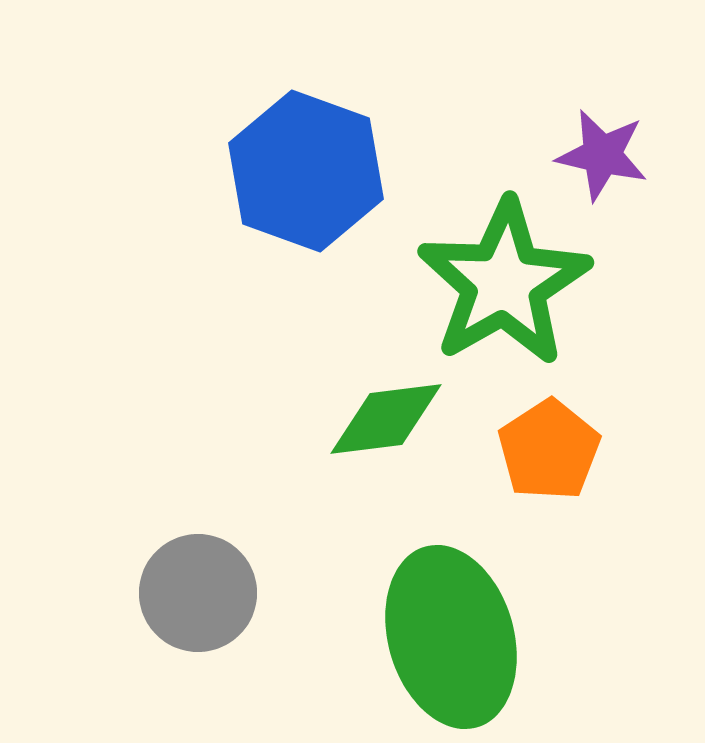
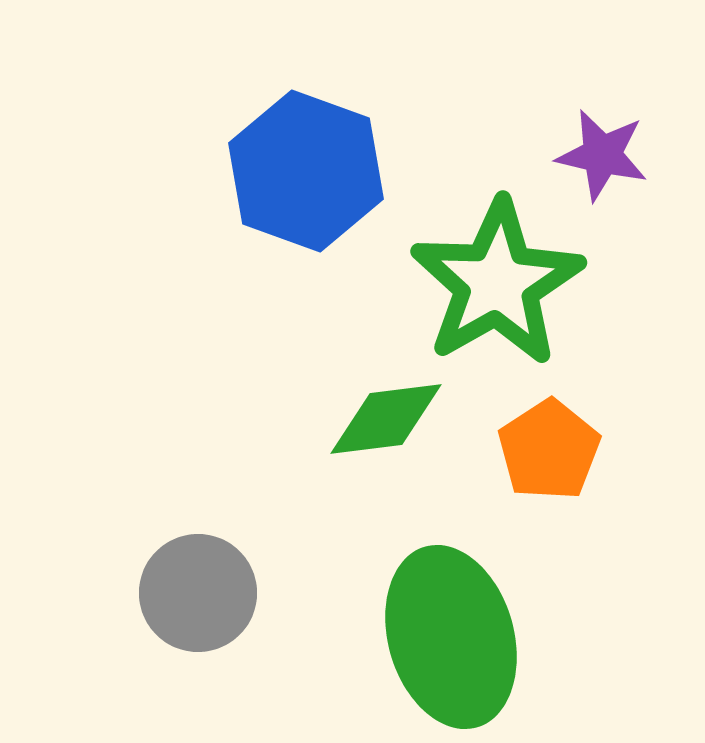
green star: moved 7 px left
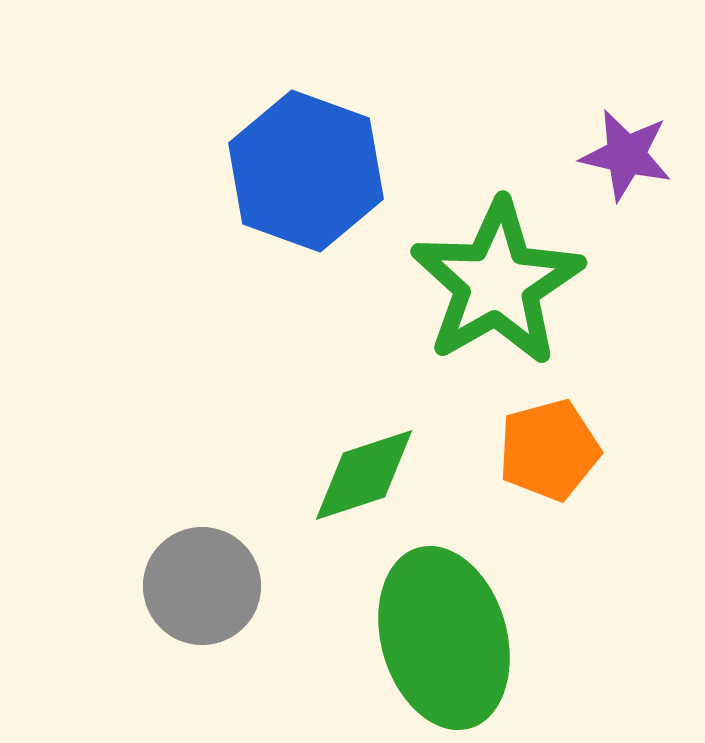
purple star: moved 24 px right
green diamond: moved 22 px left, 56 px down; rotated 11 degrees counterclockwise
orange pentagon: rotated 18 degrees clockwise
gray circle: moved 4 px right, 7 px up
green ellipse: moved 7 px left, 1 px down
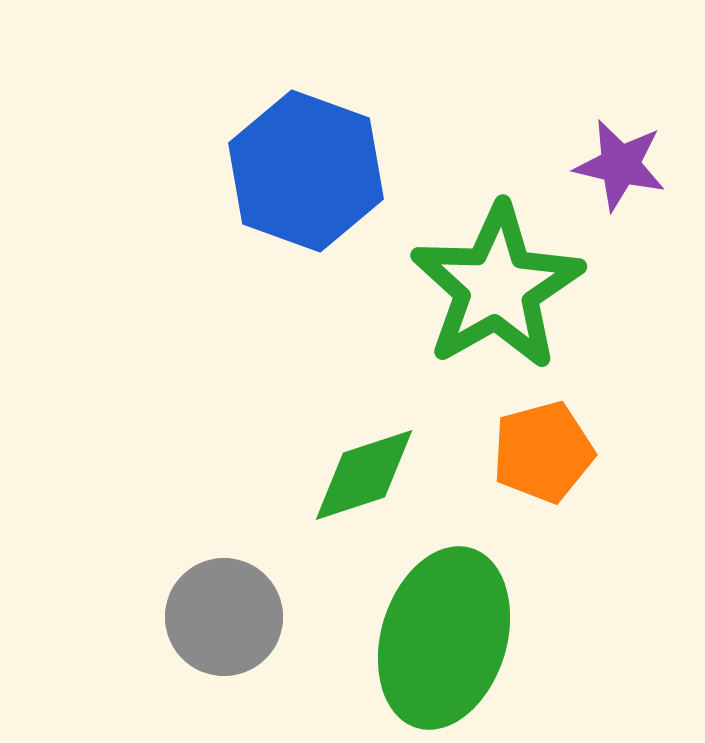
purple star: moved 6 px left, 10 px down
green star: moved 4 px down
orange pentagon: moved 6 px left, 2 px down
gray circle: moved 22 px right, 31 px down
green ellipse: rotated 33 degrees clockwise
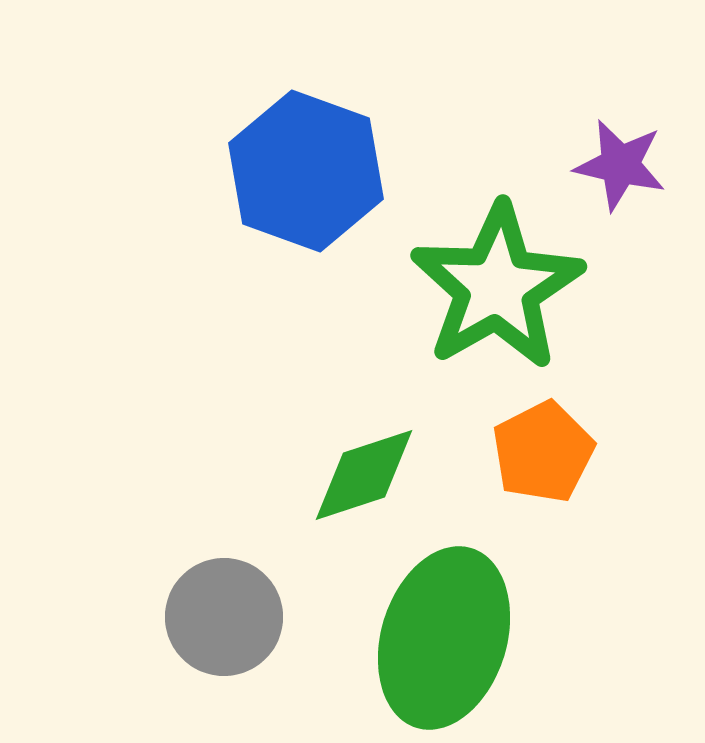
orange pentagon: rotated 12 degrees counterclockwise
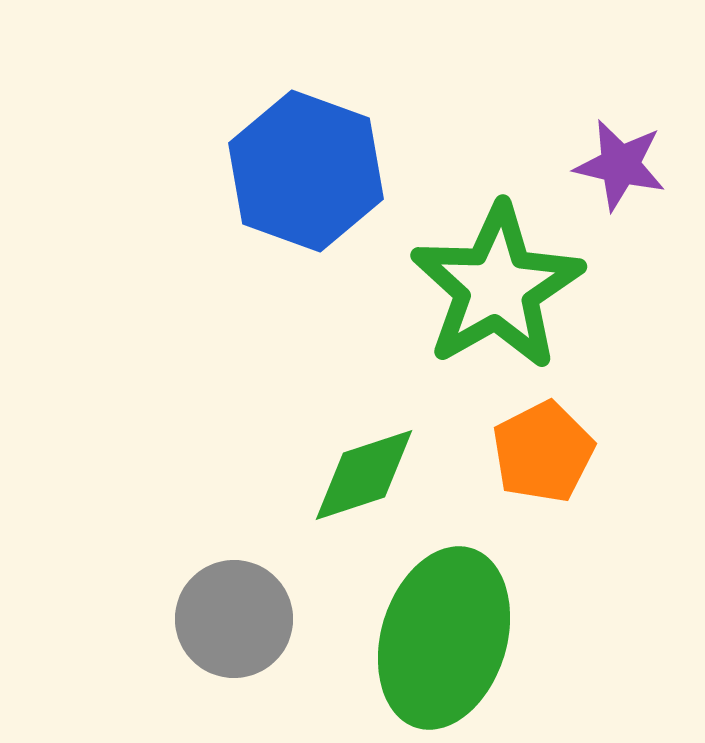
gray circle: moved 10 px right, 2 px down
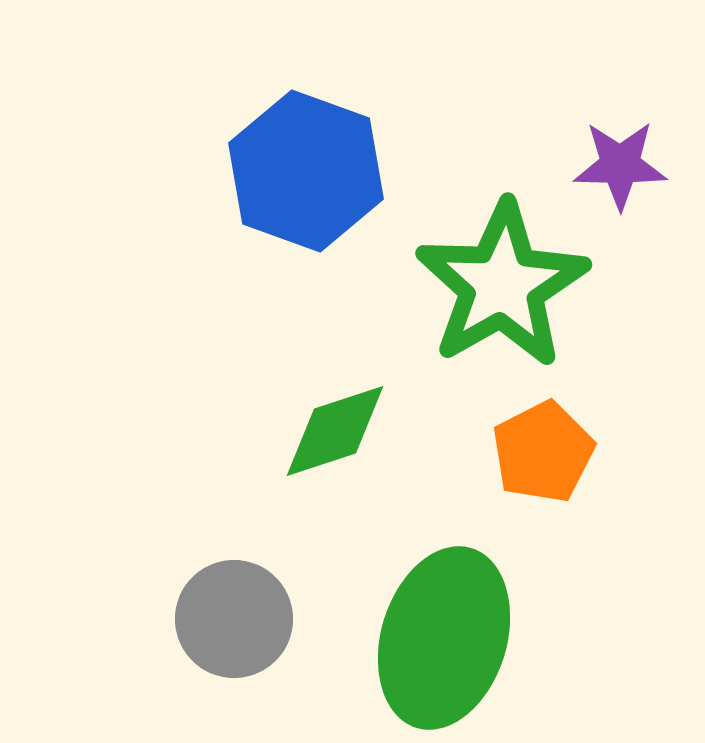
purple star: rotated 12 degrees counterclockwise
green star: moved 5 px right, 2 px up
green diamond: moved 29 px left, 44 px up
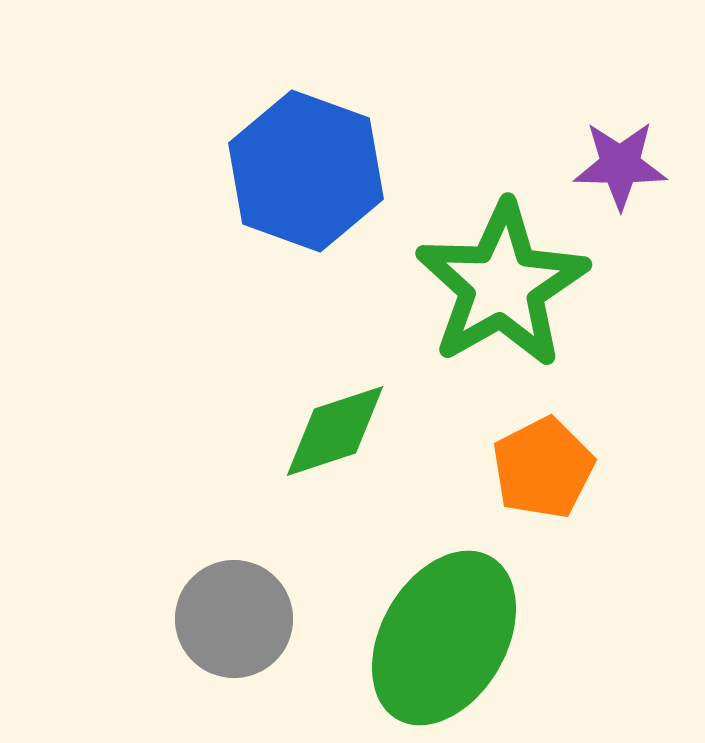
orange pentagon: moved 16 px down
green ellipse: rotated 13 degrees clockwise
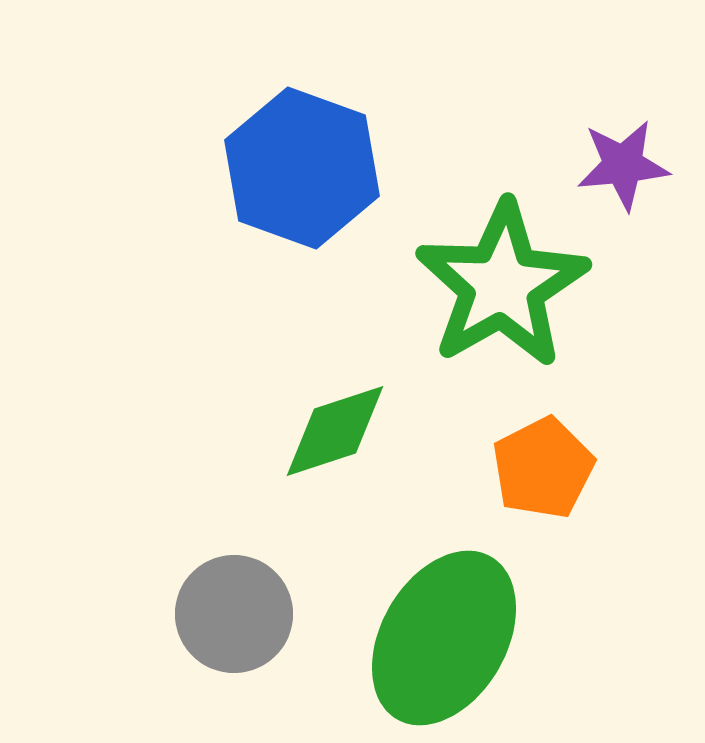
purple star: moved 3 px right; rotated 6 degrees counterclockwise
blue hexagon: moved 4 px left, 3 px up
gray circle: moved 5 px up
